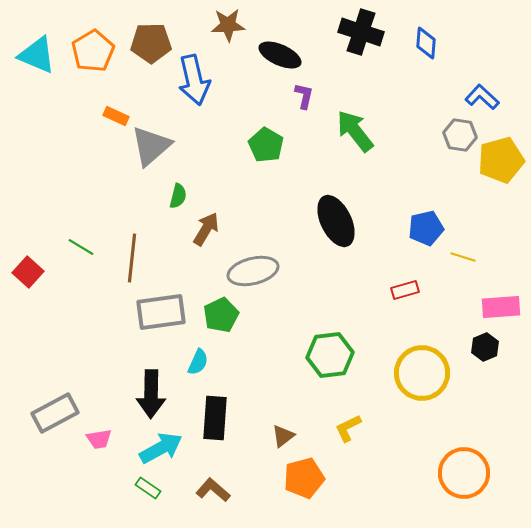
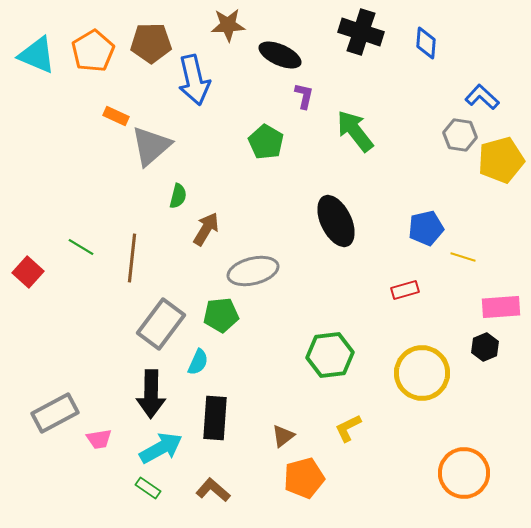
green pentagon at (266, 145): moved 3 px up
gray rectangle at (161, 312): moved 12 px down; rotated 45 degrees counterclockwise
green pentagon at (221, 315): rotated 20 degrees clockwise
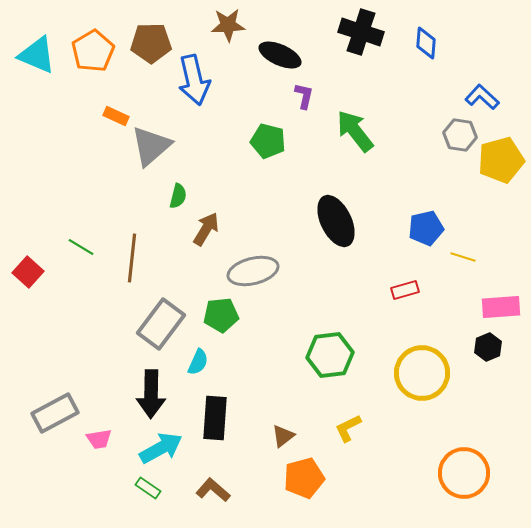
green pentagon at (266, 142): moved 2 px right, 1 px up; rotated 16 degrees counterclockwise
black hexagon at (485, 347): moved 3 px right
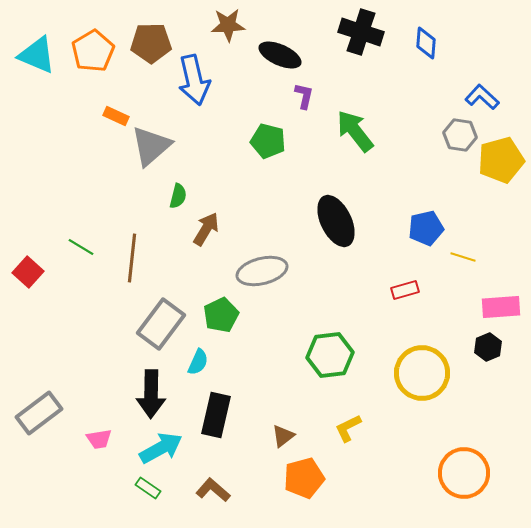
gray ellipse at (253, 271): moved 9 px right
green pentagon at (221, 315): rotated 20 degrees counterclockwise
gray rectangle at (55, 413): moved 16 px left; rotated 9 degrees counterclockwise
black rectangle at (215, 418): moved 1 px right, 3 px up; rotated 9 degrees clockwise
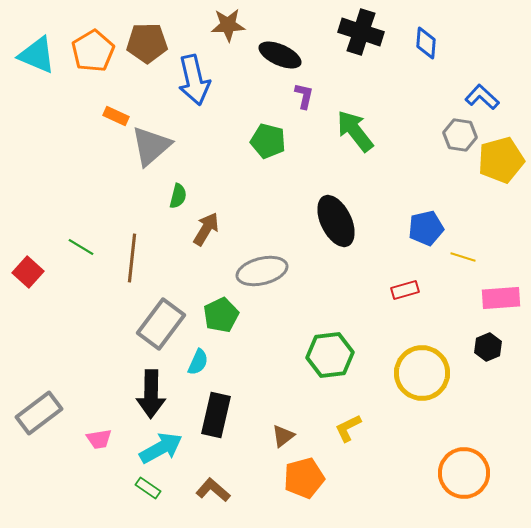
brown pentagon at (151, 43): moved 4 px left
pink rectangle at (501, 307): moved 9 px up
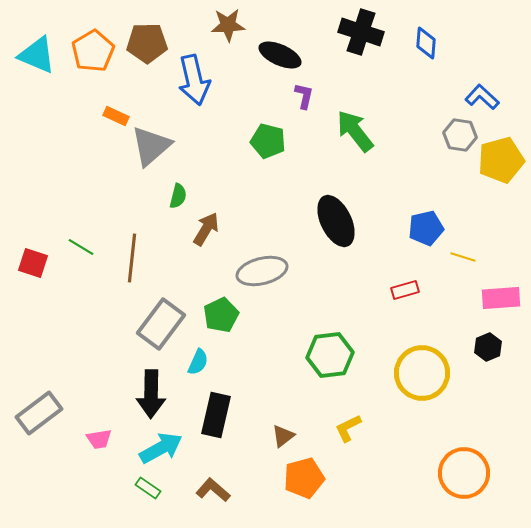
red square at (28, 272): moved 5 px right, 9 px up; rotated 24 degrees counterclockwise
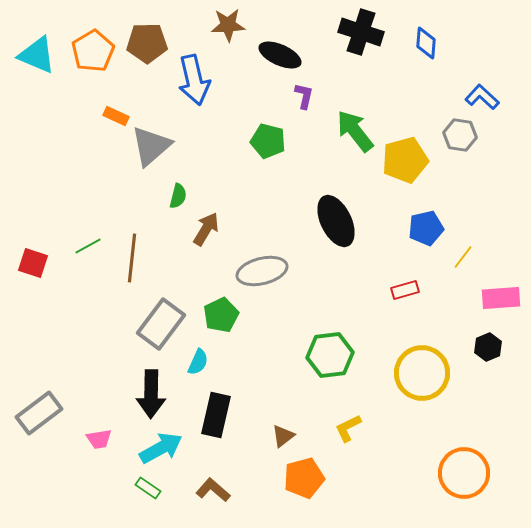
yellow pentagon at (501, 160): moved 96 px left
green line at (81, 247): moved 7 px right, 1 px up; rotated 60 degrees counterclockwise
yellow line at (463, 257): rotated 70 degrees counterclockwise
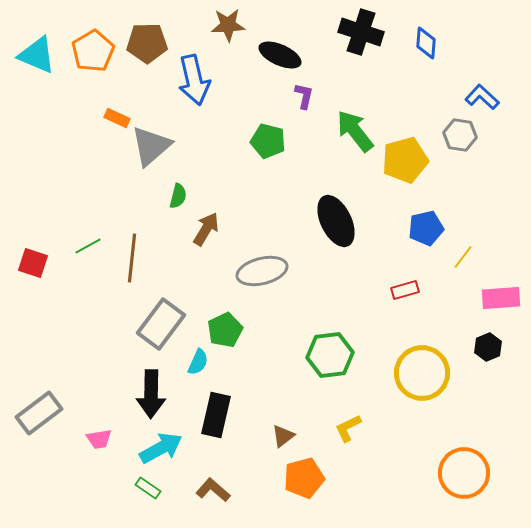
orange rectangle at (116, 116): moved 1 px right, 2 px down
green pentagon at (221, 315): moved 4 px right, 15 px down
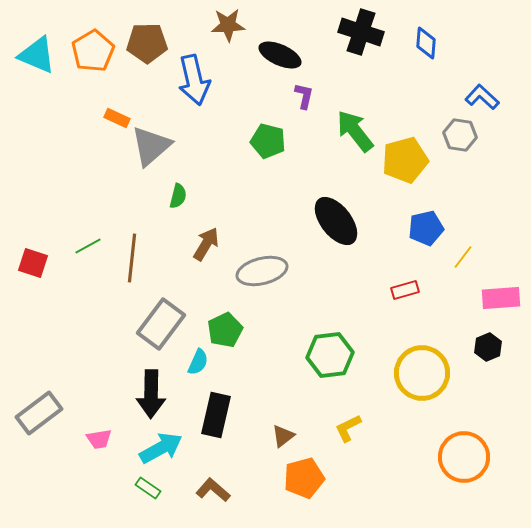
black ellipse at (336, 221): rotated 12 degrees counterclockwise
brown arrow at (206, 229): moved 15 px down
orange circle at (464, 473): moved 16 px up
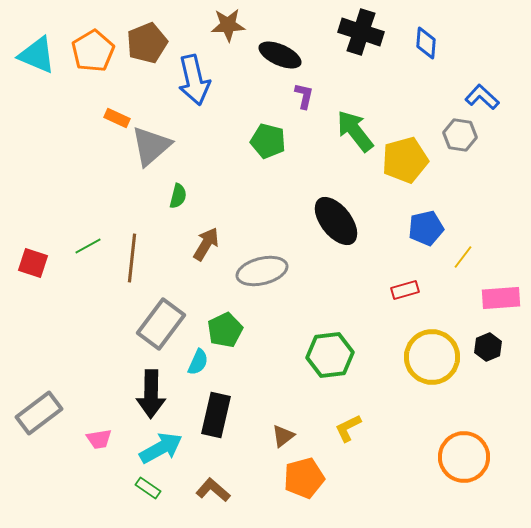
brown pentagon at (147, 43): rotated 21 degrees counterclockwise
yellow circle at (422, 373): moved 10 px right, 16 px up
